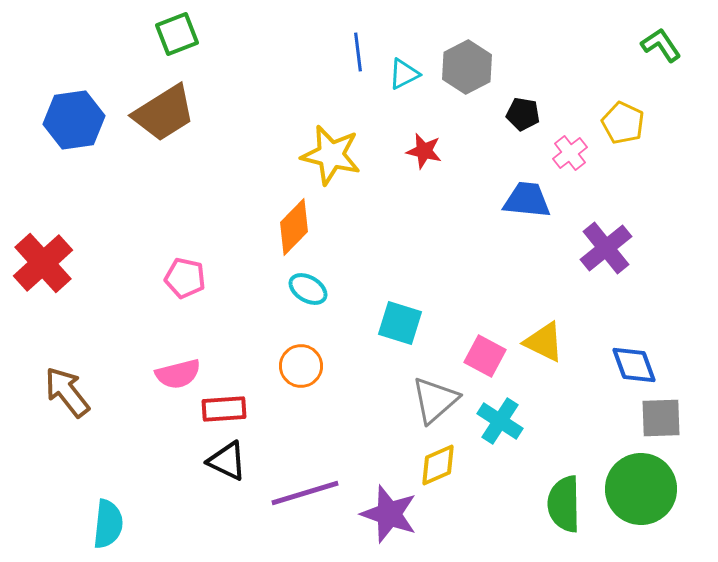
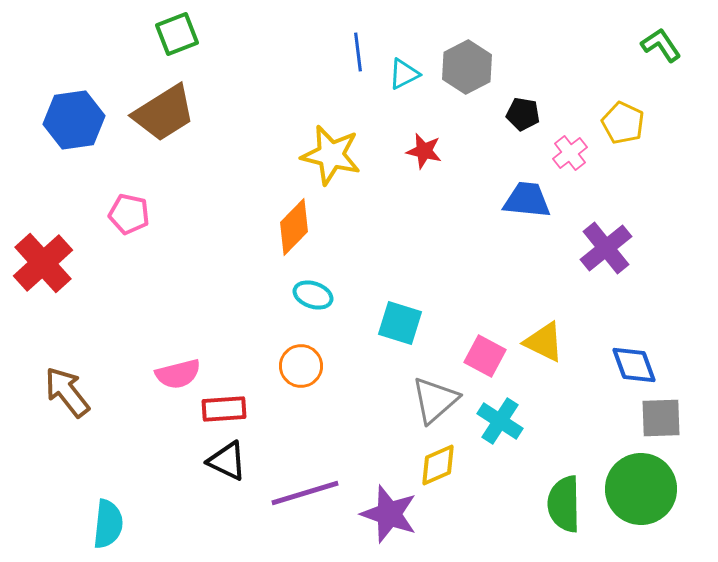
pink pentagon: moved 56 px left, 64 px up
cyan ellipse: moved 5 px right, 6 px down; rotated 12 degrees counterclockwise
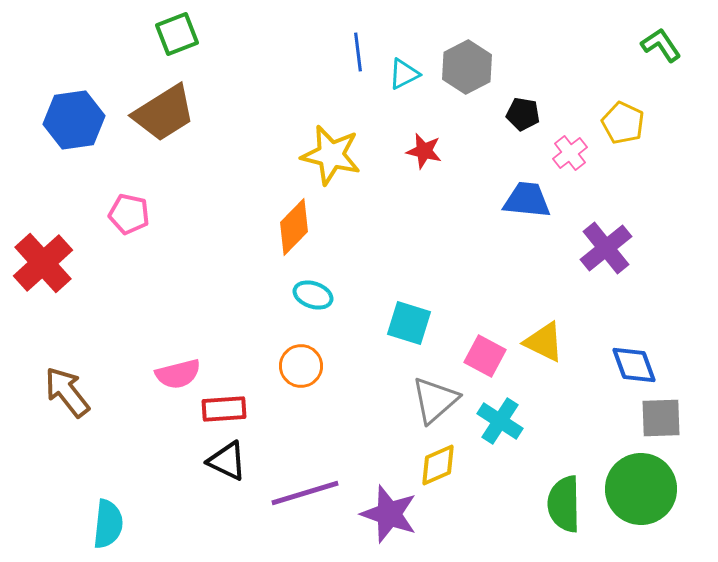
cyan square: moved 9 px right
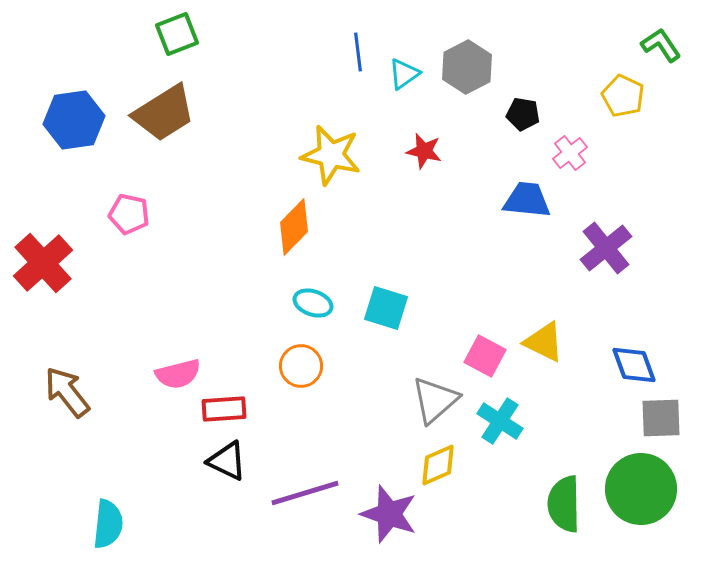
cyan triangle: rotated 8 degrees counterclockwise
yellow pentagon: moved 27 px up
cyan ellipse: moved 8 px down
cyan square: moved 23 px left, 15 px up
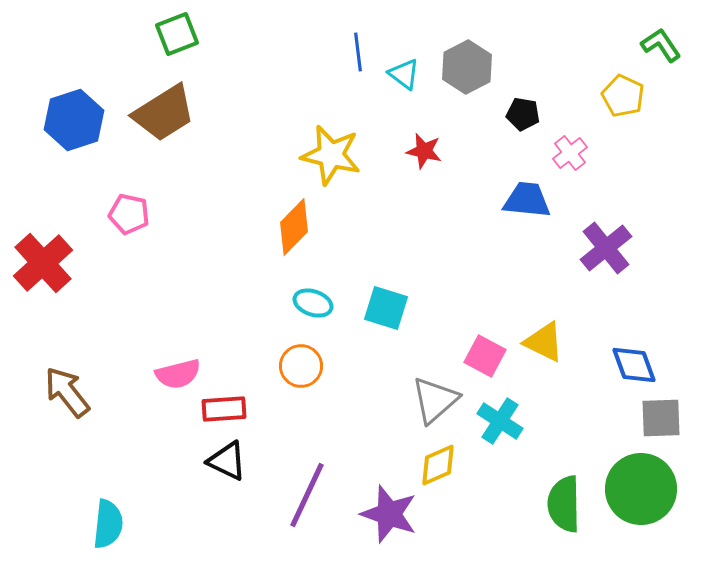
cyan triangle: rotated 48 degrees counterclockwise
blue hexagon: rotated 10 degrees counterclockwise
purple line: moved 2 px right, 2 px down; rotated 48 degrees counterclockwise
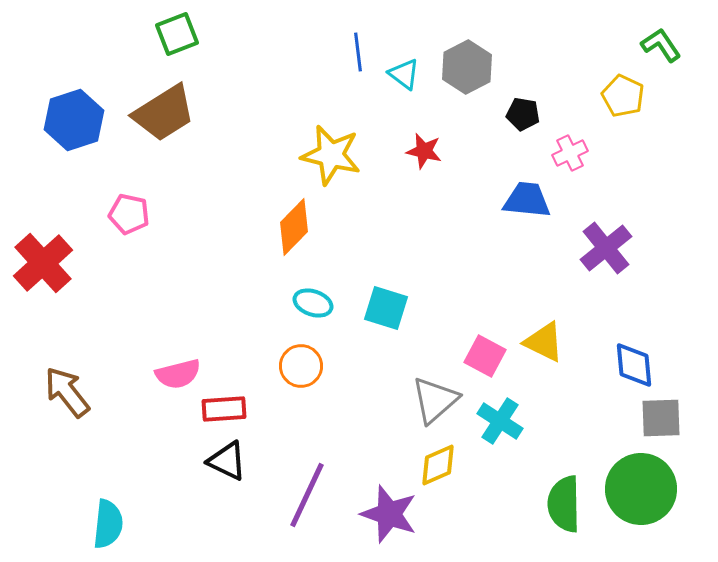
pink cross: rotated 12 degrees clockwise
blue diamond: rotated 15 degrees clockwise
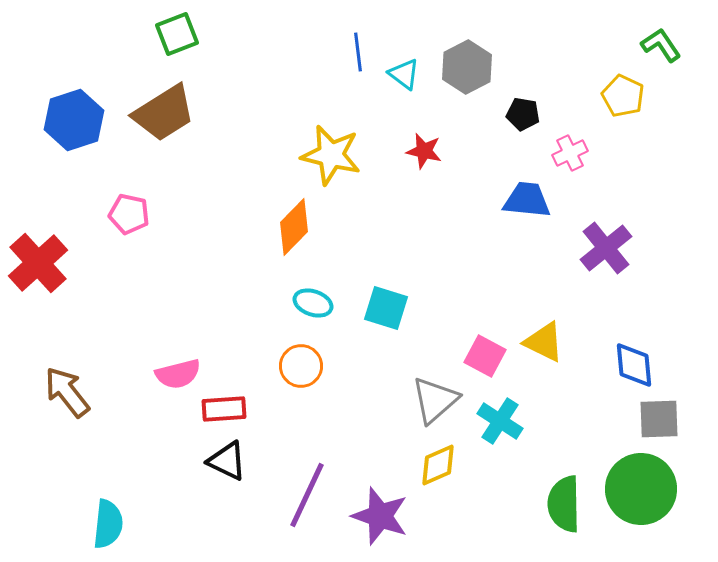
red cross: moved 5 px left
gray square: moved 2 px left, 1 px down
purple star: moved 9 px left, 2 px down
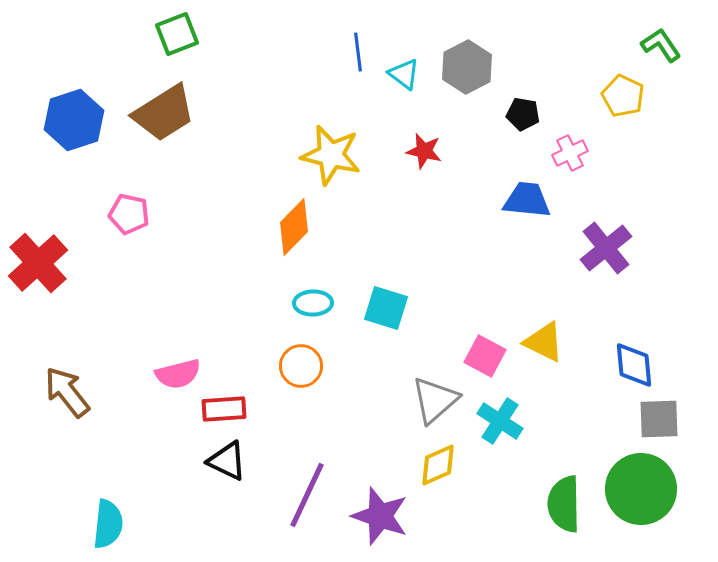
cyan ellipse: rotated 21 degrees counterclockwise
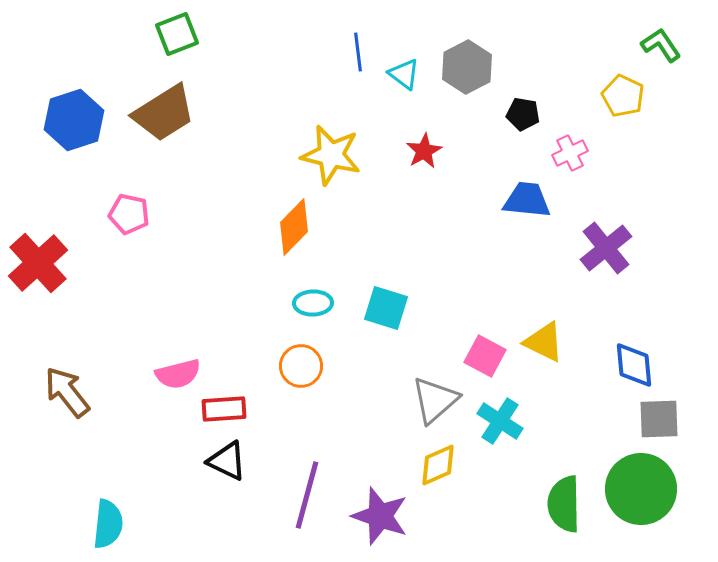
red star: rotated 30 degrees clockwise
purple line: rotated 10 degrees counterclockwise
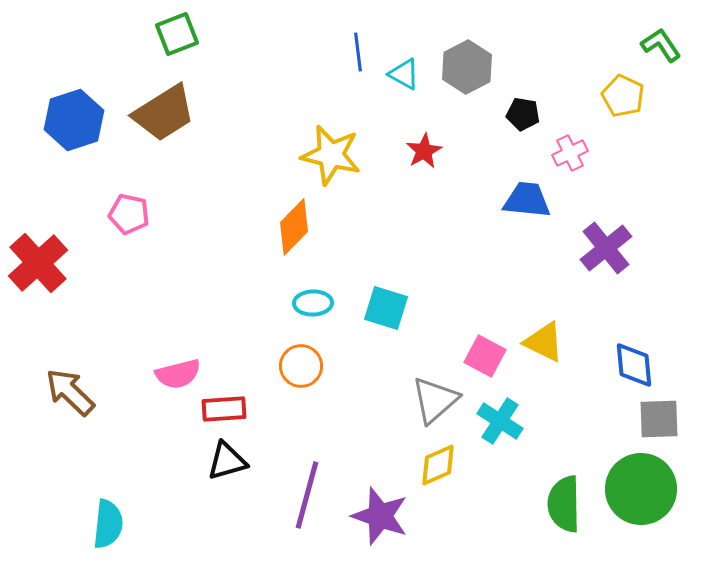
cyan triangle: rotated 8 degrees counterclockwise
brown arrow: moved 3 px right; rotated 8 degrees counterclockwise
black triangle: rotated 42 degrees counterclockwise
